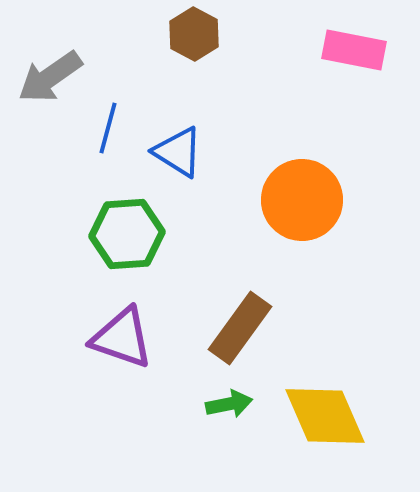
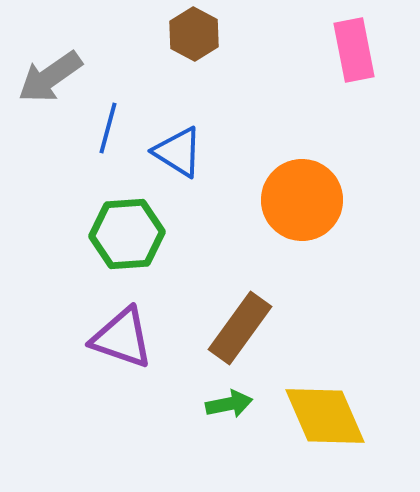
pink rectangle: rotated 68 degrees clockwise
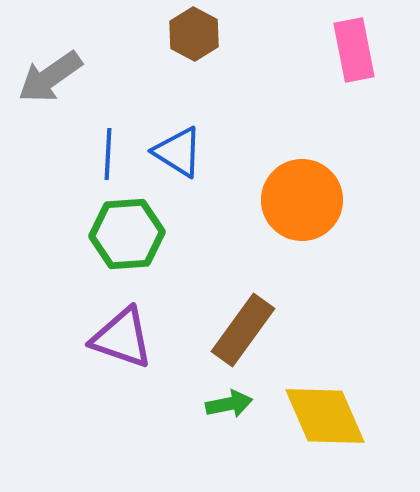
blue line: moved 26 px down; rotated 12 degrees counterclockwise
brown rectangle: moved 3 px right, 2 px down
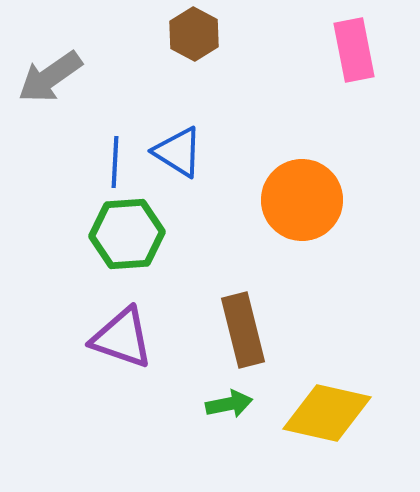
blue line: moved 7 px right, 8 px down
brown rectangle: rotated 50 degrees counterclockwise
yellow diamond: moved 2 px right, 3 px up; rotated 54 degrees counterclockwise
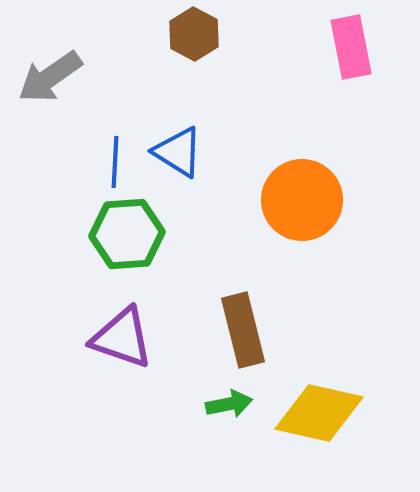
pink rectangle: moved 3 px left, 3 px up
yellow diamond: moved 8 px left
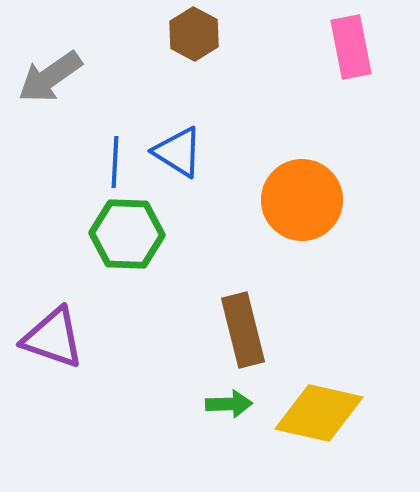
green hexagon: rotated 6 degrees clockwise
purple triangle: moved 69 px left
green arrow: rotated 9 degrees clockwise
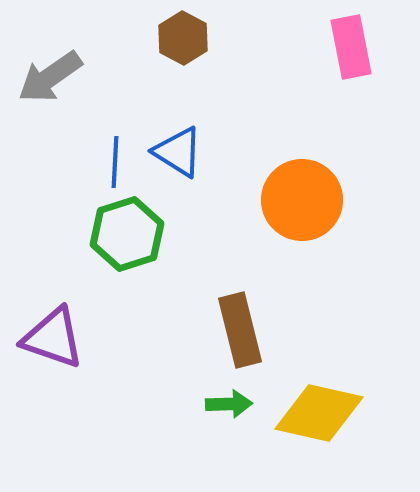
brown hexagon: moved 11 px left, 4 px down
green hexagon: rotated 20 degrees counterclockwise
brown rectangle: moved 3 px left
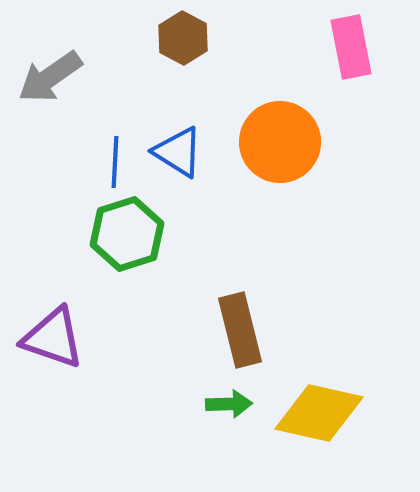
orange circle: moved 22 px left, 58 px up
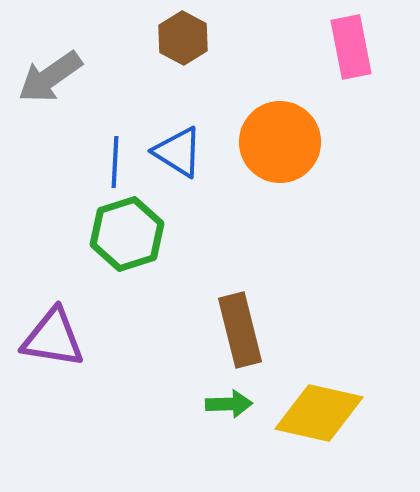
purple triangle: rotated 10 degrees counterclockwise
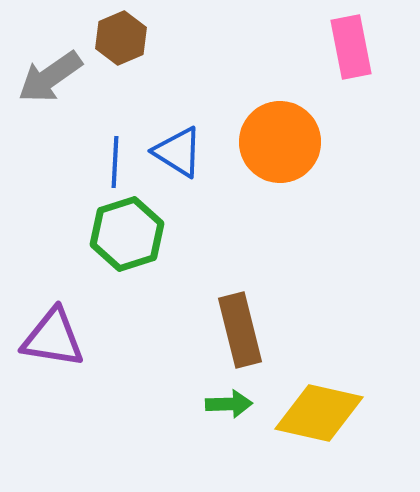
brown hexagon: moved 62 px left; rotated 9 degrees clockwise
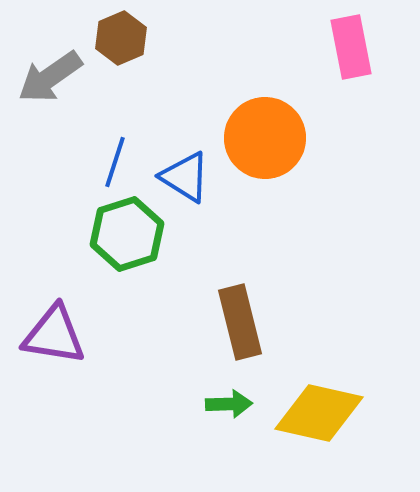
orange circle: moved 15 px left, 4 px up
blue triangle: moved 7 px right, 25 px down
blue line: rotated 15 degrees clockwise
brown rectangle: moved 8 px up
purple triangle: moved 1 px right, 3 px up
